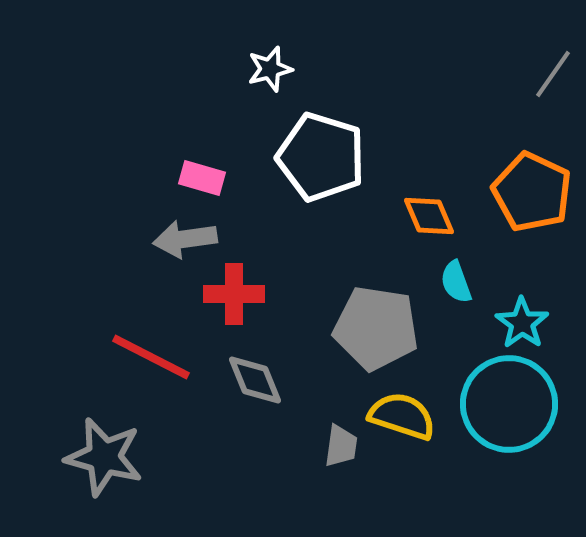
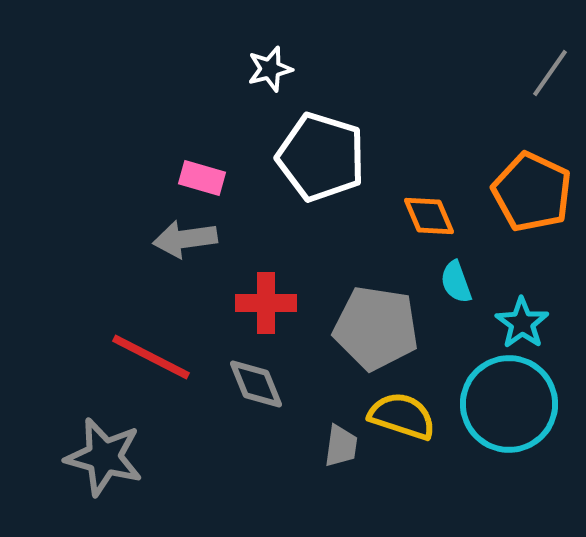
gray line: moved 3 px left, 1 px up
red cross: moved 32 px right, 9 px down
gray diamond: moved 1 px right, 4 px down
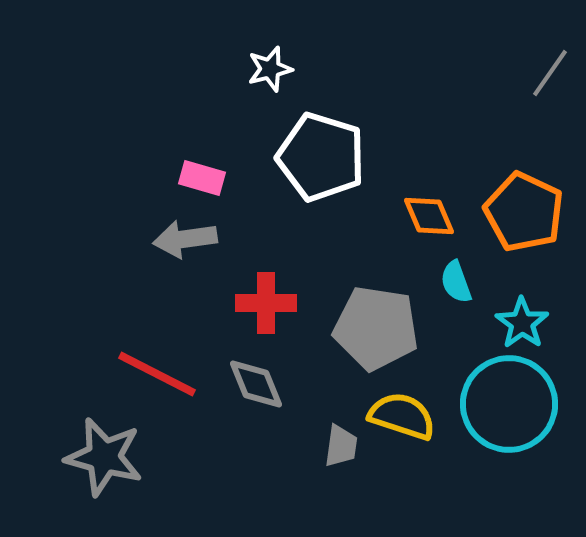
orange pentagon: moved 8 px left, 20 px down
red line: moved 6 px right, 17 px down
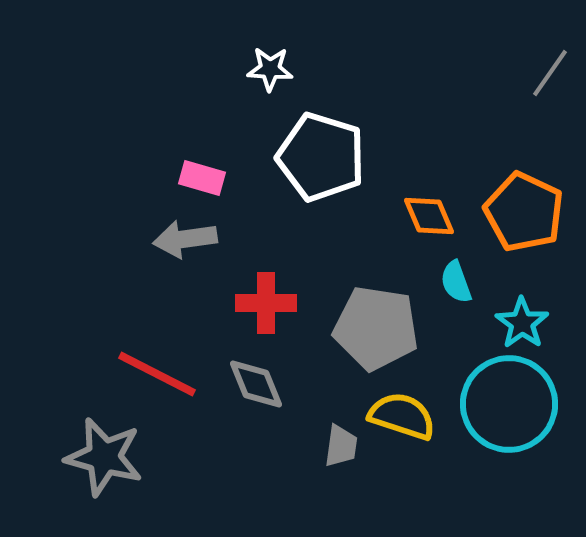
white star: rotated 18 degrees clockwise
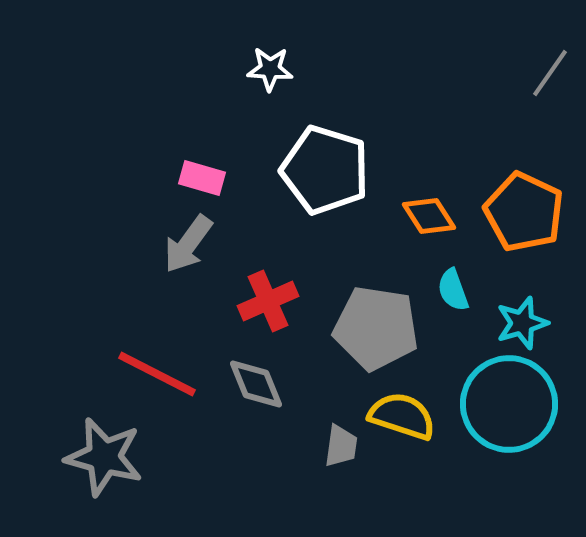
white pentagon: moved 4 px right, 13 px down
orange diamond: rotated 10 degrees counterclockwise
gray arrow: moved 3 px right, 5 px down; rotated 46 degrees counterclockwise
cyan semicircle: moved 3 px left, 8 px down
red cross: moved 2 px right, 2 px up; rotated 24 degrees counterclockwise
cyan star: rotated 20 degrees clockwise
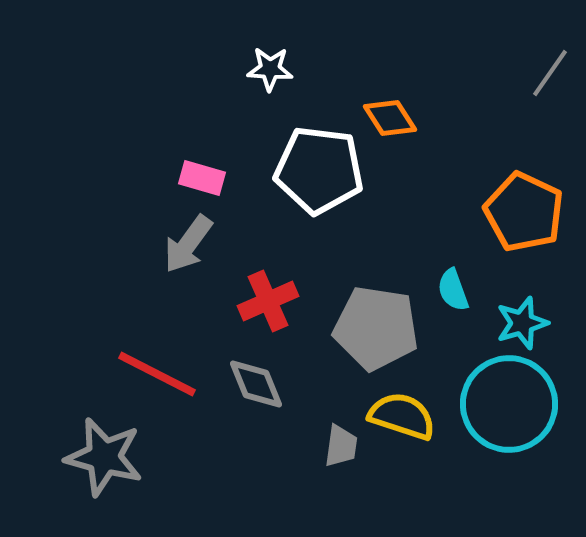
white pentagon: moved 6 px left; rotated 10 degrees counterclockwise
orange diamond: moved 39 px left, 98 px up
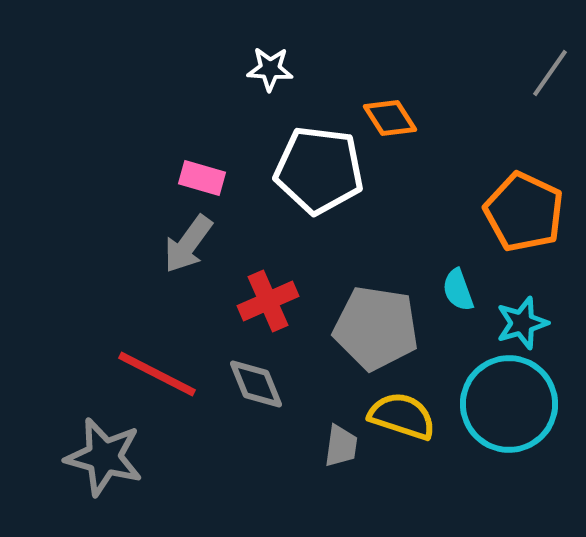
cyan semicircle: moved 5 px right
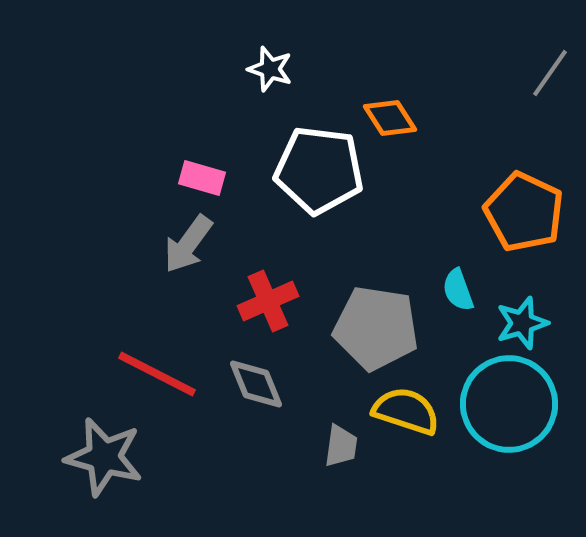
white star: rotated 15 degrees clockwise
yellow semicircle: moved 4 px right, 5 px up
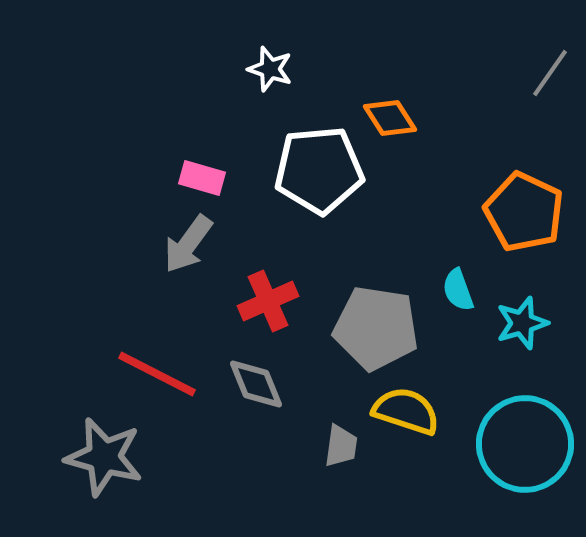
white pentagon: rotated 12 degrees counterclockwise
cyan circle: moved 16 px right, 40 px down
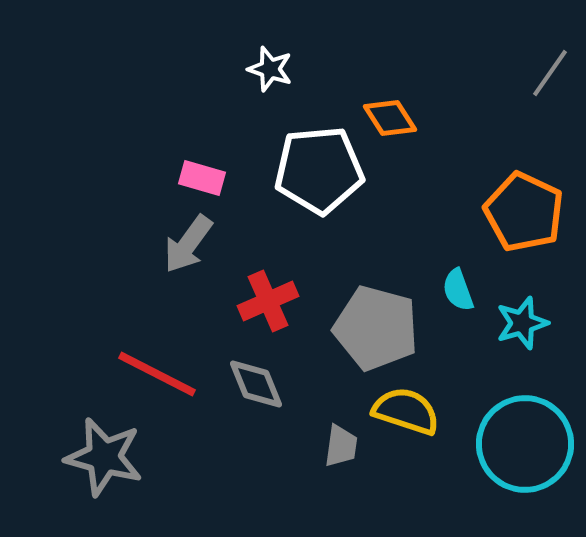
gray pentagon: rotated 6 degrees clockwise
